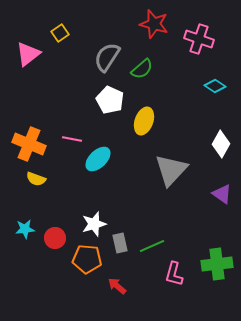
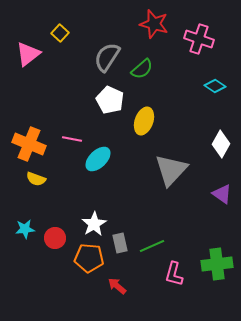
yellow square: rotated 12 degrees counterclockwise
white star: rotated 15 degrees counterclockwise
orange pentagon: moved 2 px right, 1 px up
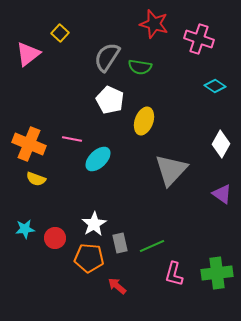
green semicircle: moved 2 px left, 2 px up; rotated 50 degrees clockwise
green cross: moved 9 px down
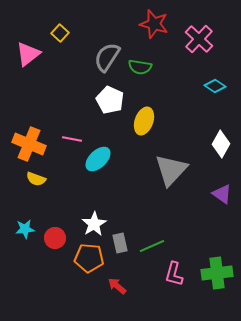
pink cross: rotated 24 degrees clockwise
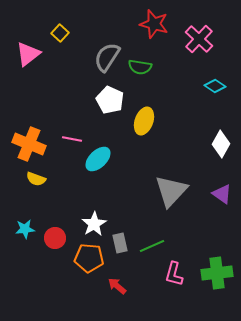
gray triangle: moved 21 px down
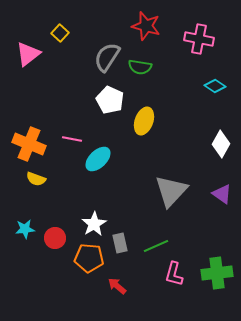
red star: moved 8 px left, 2 px down
pink cross: rotated 32 degrees counterclockwise
green line: moved 4 px right
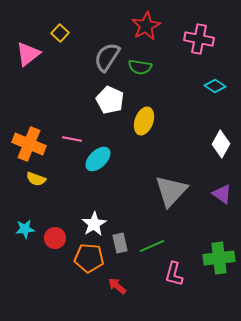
red star: rotated 28 degrees clockwise
green line: moved 4 px left
green cross: moved 2 px right, 15 px up
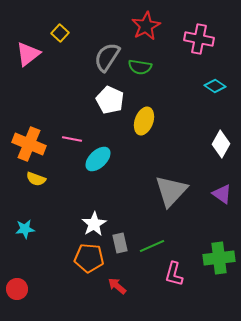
red circle: moved 38 px left, 51 px down
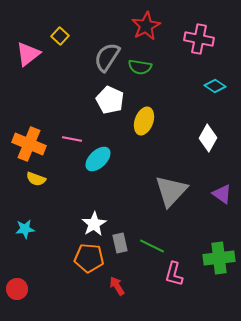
yellow square: moved 3 px down
white diamond: moved 13 px left, 6 px up
green line: rotated 50 degrees clockwise
red arrow: rotated 18 degrees clockwise
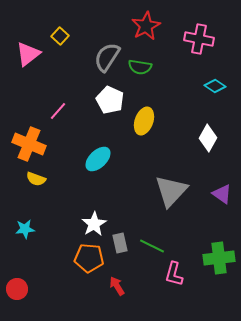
pink line: moved 14 px left, 28 px up; rotated 60 degrees counterclockwise
